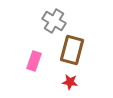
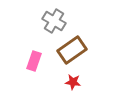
brown rectangle: rotated 40 degrees clockwise
red star: moved 3 px right
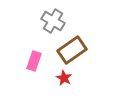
gray cross: moved 1 px left
red star: moved 9 px left, 4 px up; rotated 21 degrees clockwise
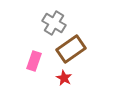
gray cross: moved 1 px right, 2 px down
brown rectangle: moved 1 px left, 1 px up
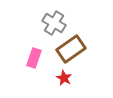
pink rectangle: moved 3 px up
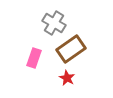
red star: moved 3 px right
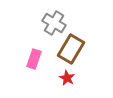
brown rectangle: rotated 24 degrees counterclockwise
pink rectangle: moved 1 px down
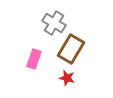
red star: rotated 14 degrees counterclockwise
